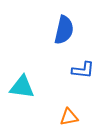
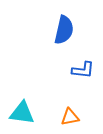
cyan triangle: moved 26 px down
orange triangle: moved 1 px right
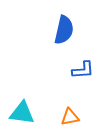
blue L-shape: rotated 10 degrees counterclockwise
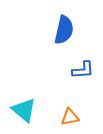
cyan triangle: moved 2 px right, 3 px up; rotated 32 degrees clockwise
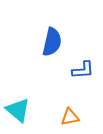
blue semicircle: moved 12 px left, 12 px down
cyan triangle: moved 6 px left
